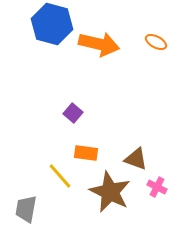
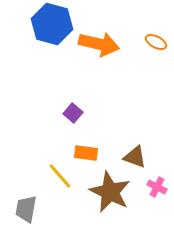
brown triangle: moved 1 px left, 2 px up
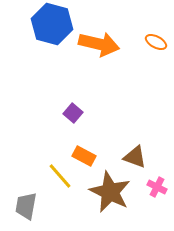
orange rectangle: moved 2 px left, 3 px down; rotated 20 degrees clockwise
gray trapezoid: moved 3 px up
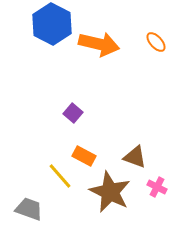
blue hexagon: rotated 12 degrees clockwise
orange ellipse: rotated 20 degrees clockwise
gray trapezoid: moved 3 px right, 3 px down; rotated 100 degrees clockwise
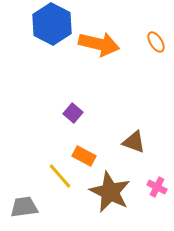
orange ellipse: rotated 10 degrees clockwise
brown triangle: moved 1 px left, 15 px up
gray trapezoid: moved 5 px left, 2 px up; rotated 28 degrees counterclockwise
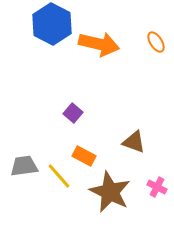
yellow line: moved 1 px left
gray trapezoid: moved 41 px up
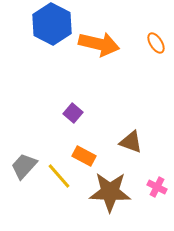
orange ellipse: moved 1 px down
brown triangle: moved 3 px left
gray trapezoid: rotated 40 degrees counterclockwise
brown star: rotated 24 degrees counterclockwise
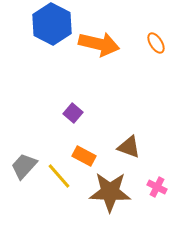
brown triangle: moved 2 px left, 5 px down
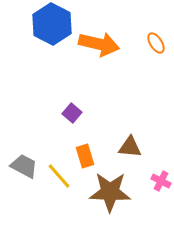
purple square: moved 1 px left
brown triangle: moved 1 px right; rotated 15 degrees counterclockwise
orange rectangle: moved 1 px right; rotated 45 degrees clockwise
gray trapezoid: rotated 76 degrees clockwise
pink cross: moved 4 px right, 6 px up
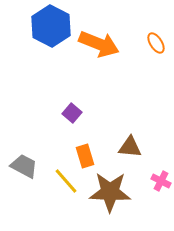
blue hexagon: moved 1 px left, 2 px down
orange arrow: rotated 9 degrees clockwise
yellow line: moved 7 px right, 5 px down
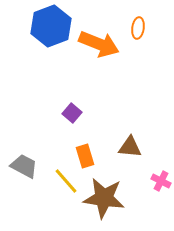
blue hexagon: rotated 12 degrees clockwise
orange ellipse: moved 18 px left, 15 px up; rotated 40 degrees clockwise
brown star: moved 6 px left, 6 px down; rotated 6 degrees clockwise
